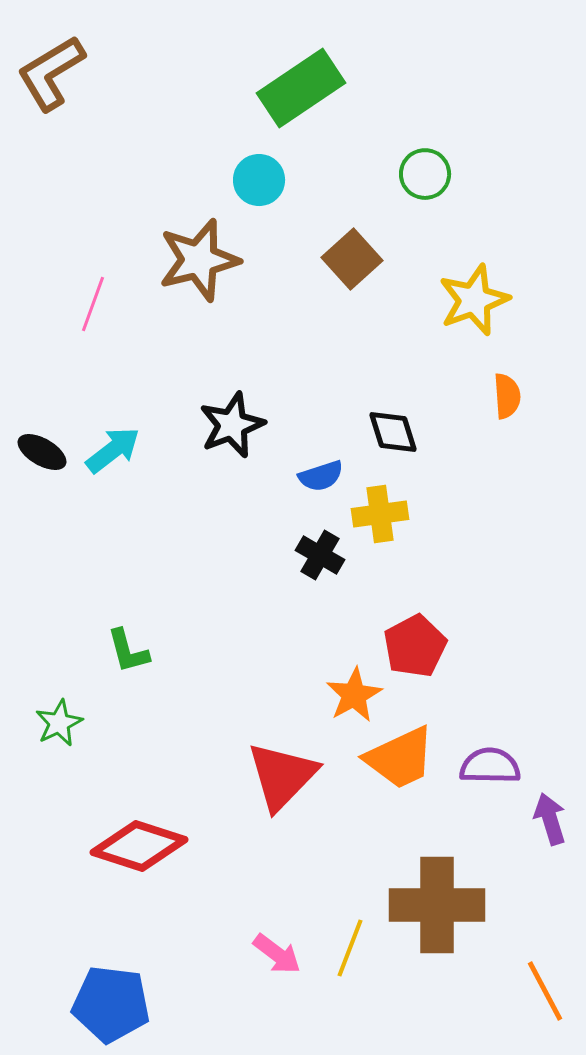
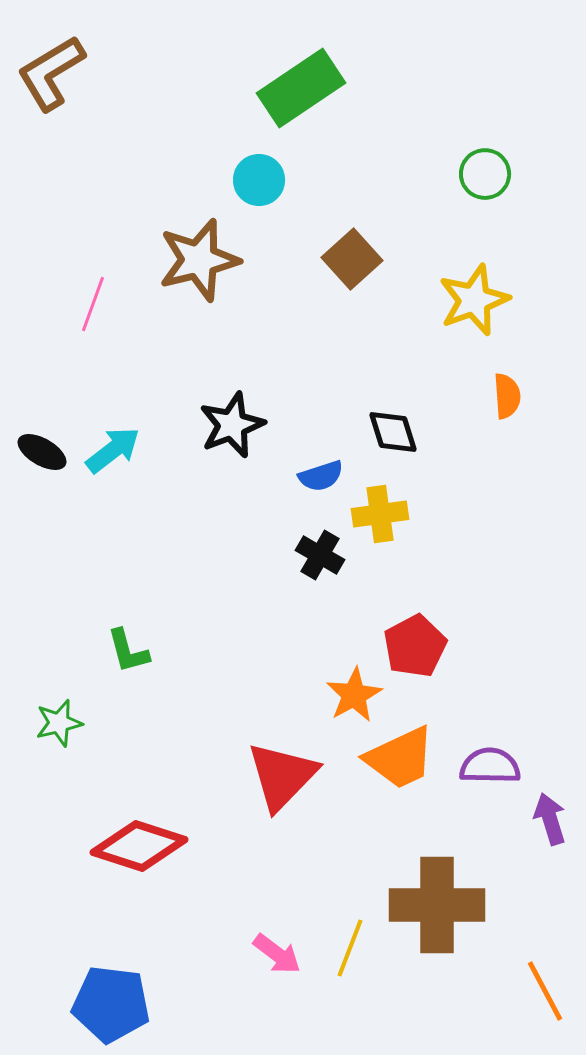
green circle: moved 60 px right
green star: rotated 12 degrees clockwise
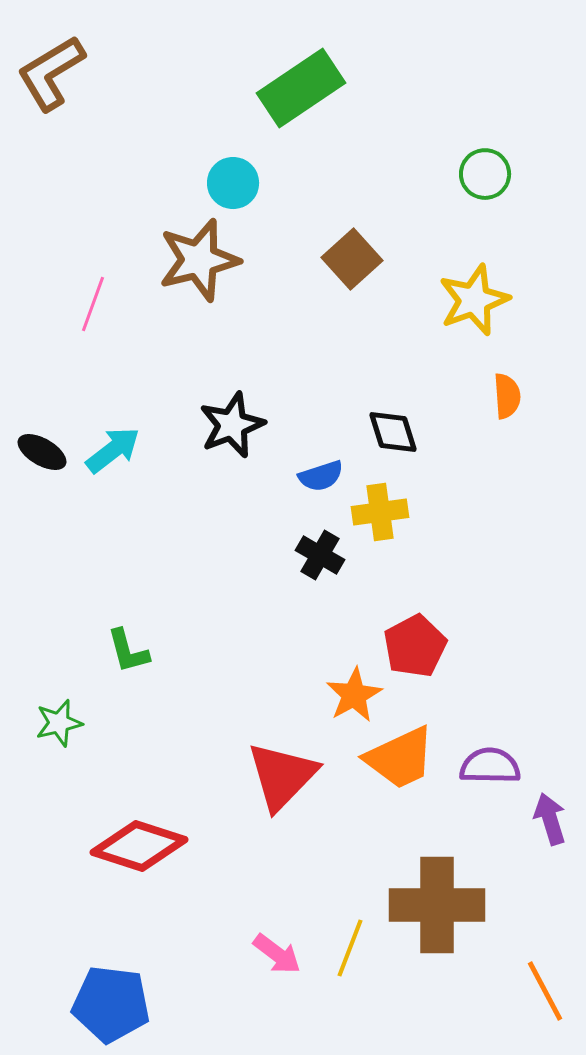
cyan circle: moved 26 px left, 3 px down
yellow cross: moved 2 px up
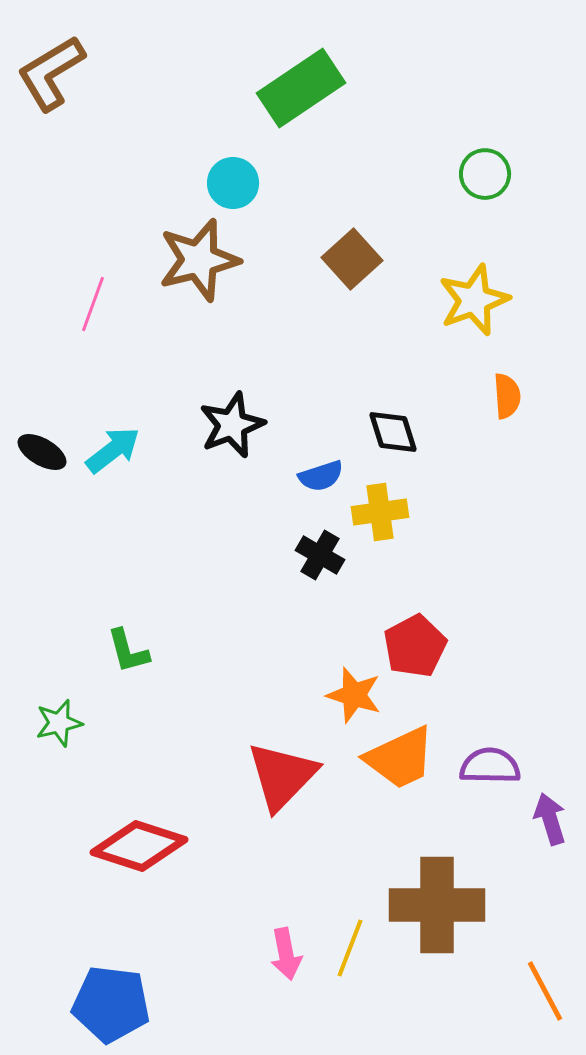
orange star: rotated 26 degrees counterclockwise
pink arrow: moved 9 px right; rotated 42 degrees clockwise
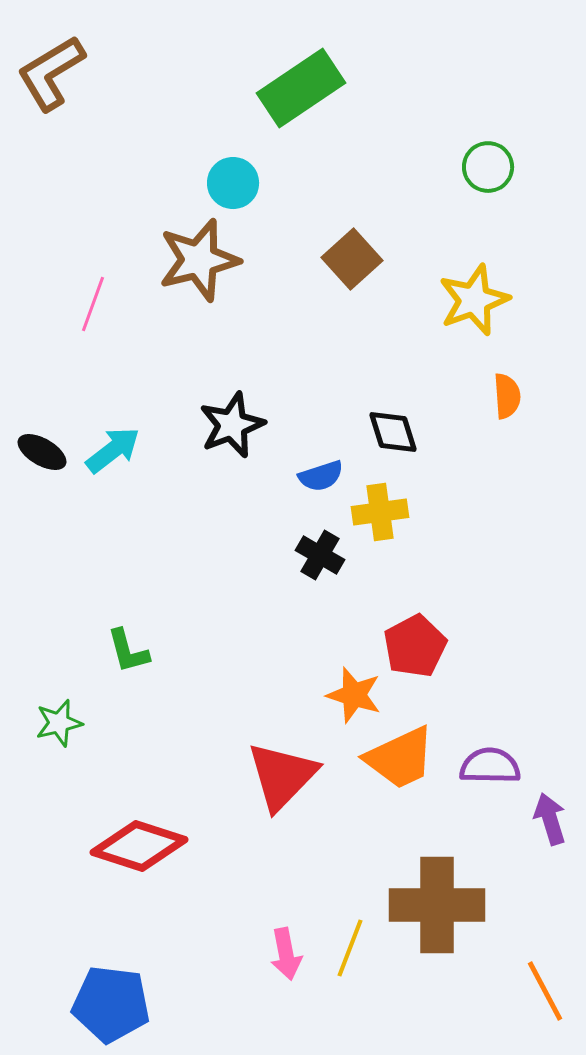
green circle: moved 3 px right, 7 px up
